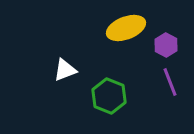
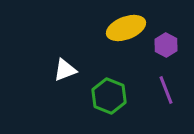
purple line: moved 4 px left, 8 px down
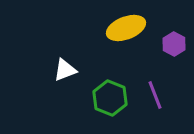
purple hexagon: moved 8 px right, 1 px up
purple line: moved 11 px left, 5 px down
green hexagon: moved 1 px right, 2 px down
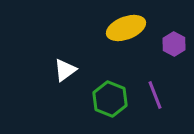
white triangle: rotated 15 degrees counterclockwise
green hexagon: moved 1 px down
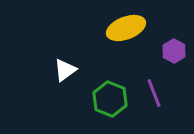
purple hexagon: moved 7 px down
purple line: moved 1 px left, 2 px up
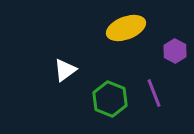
purple hexagon: moved 1 px right
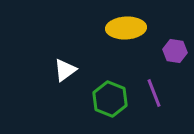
yellow ellipse: rotated 18 degrees clockwise
purple hexagon: rotated 20 degrees counterclockwise
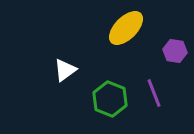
yellow ellipse: rotated 42 degrees counterclockwise
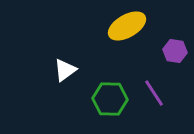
yellow ellipse: moved 1 px right, 2 px up; rotated 15 degrees clockwise
purple line: rotated 12 degrees counterclockwise
green hexagon: rotated 20 degrees counterclockwise
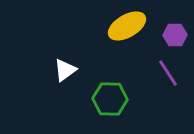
purple hexagon: moved 16 px up; rotated 10 degrees counterclockwise
purple line: moved 14 px right, 20 px up
